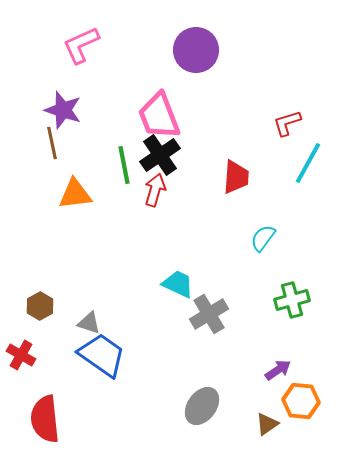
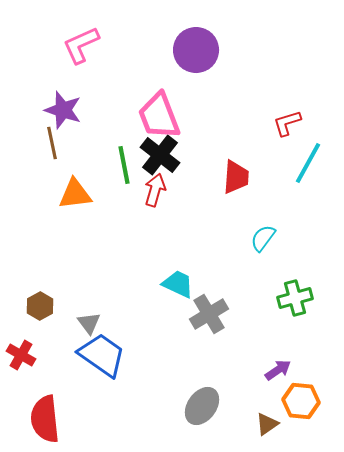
black cross: rotated 18 degrees counterclockwise
green cross: moved 3 px right, 2 px up
gray triangle: rotated 35 degrees clockwise
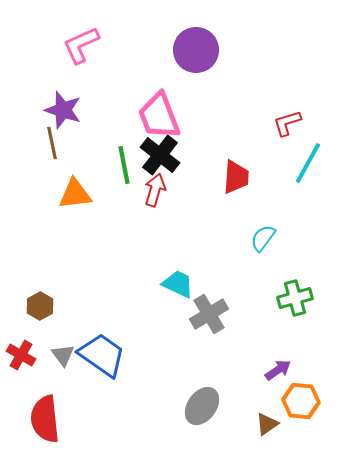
gray triangle: moved 26 px left, 32 px down
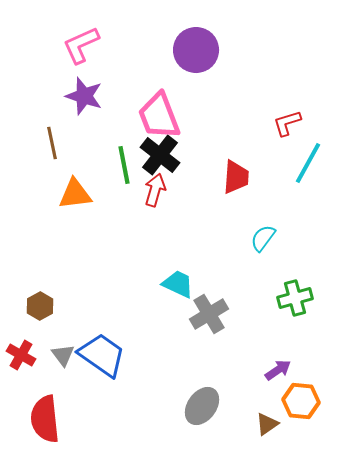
purple star: moved 21 px right, 14 px up
